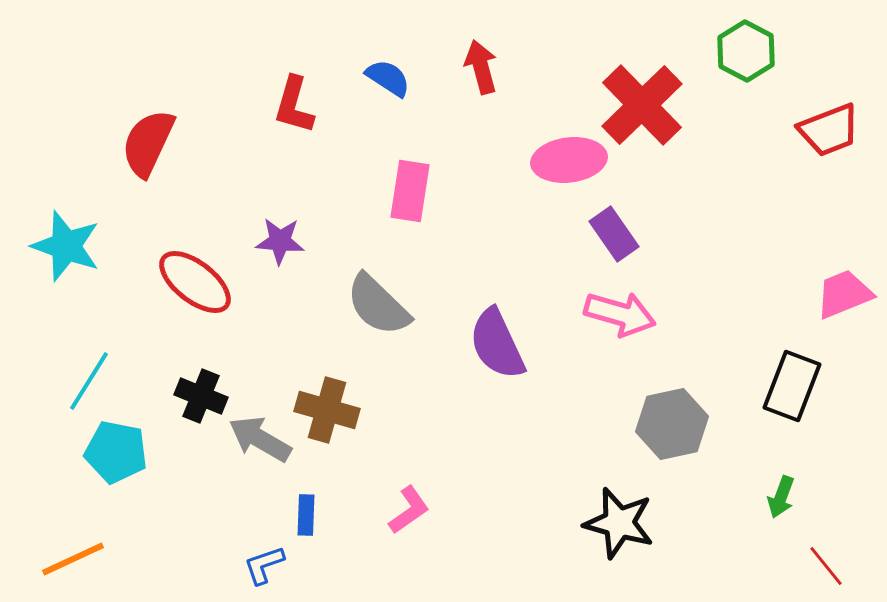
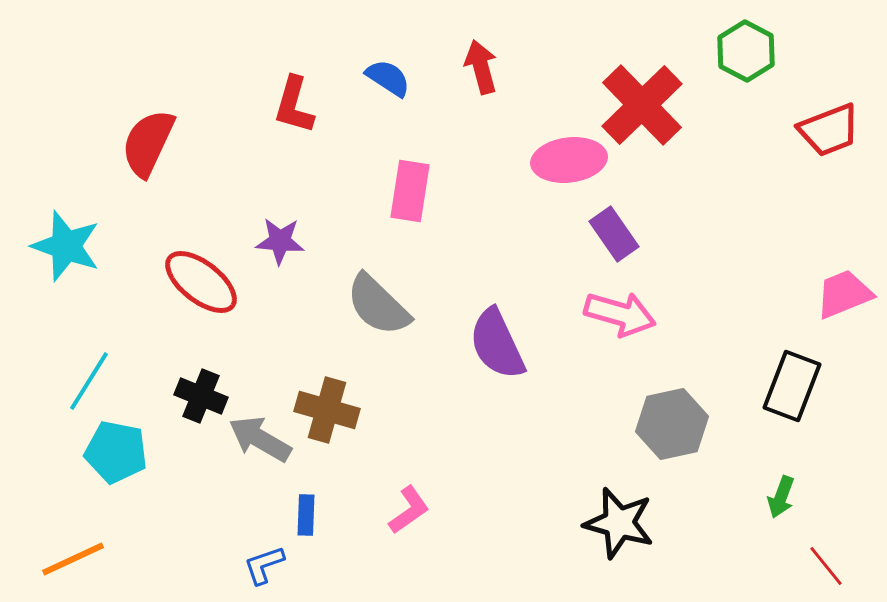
red ellipse: moved 6 px right
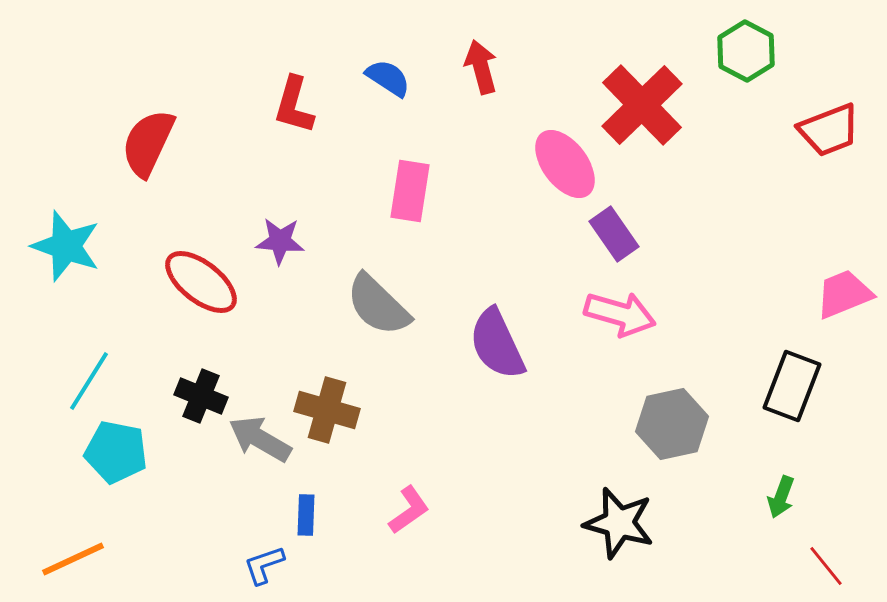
pink ellipse: moved 4 px left, 4 px down; rotated 60 degrees clockwise
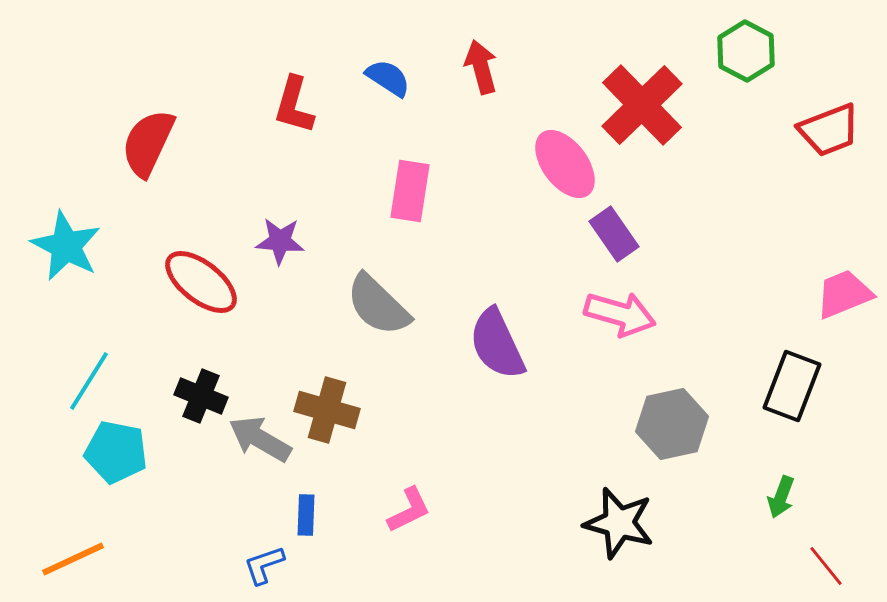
cyan star: rotated 8 degrees clockwise
pink L-shape: rotated 9 degrees clockwise
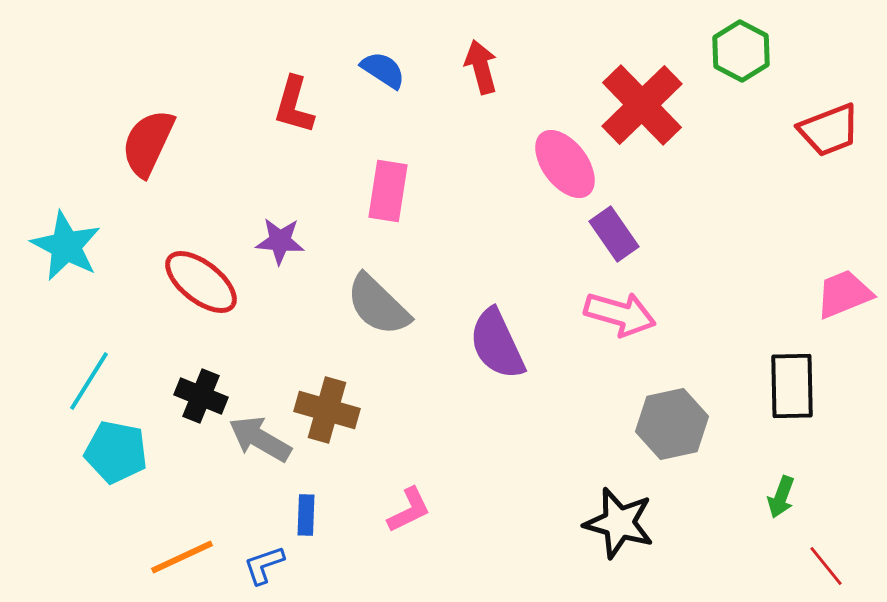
green hexagon: moved 5 px left
blue semicircle: moved 5 px left, 8 px up
pink rectangle: moved 22 px left
black rectangle: rotated 22 degrees counterclockwise
orange line: moved 109 px right, 2 px up
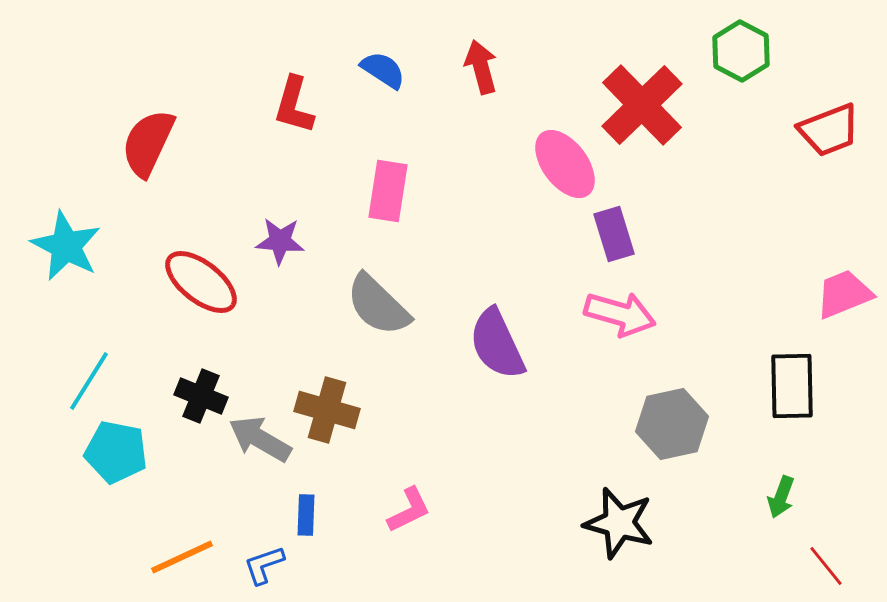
purple rectangle: rotated 18 degrees clockwise
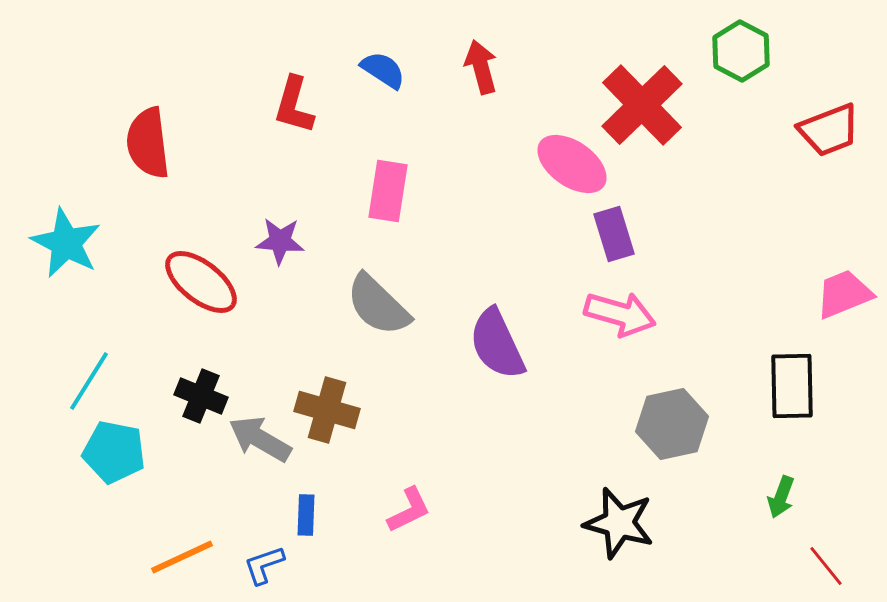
red semicircle: rotated 32 degrees counterclockwise
pink ellipse: moved 7 px right; rotated 18 degrees counterclockwise
cyan star: moved 3 px up
cyan pentagon: moved 2 px left
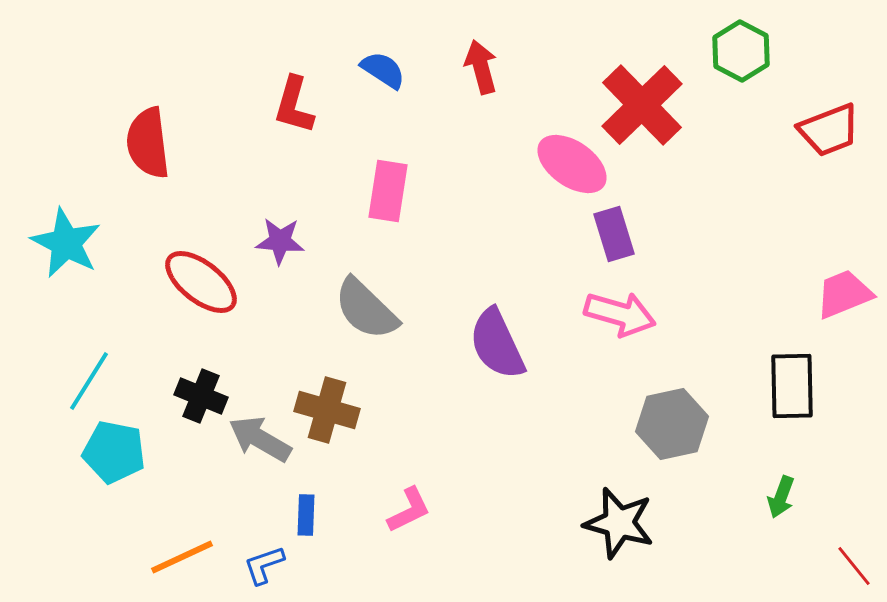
gray semicircle: moved 12 px left, 4 px down
red line: moved 28 px right
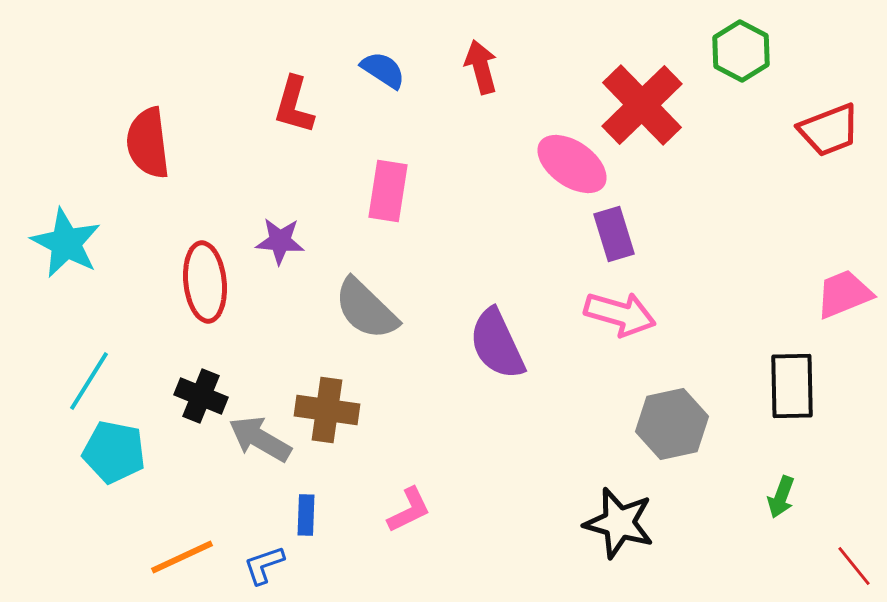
red ellipse: moved 4 px right; rotated 46 degrees clockwise
brown cross: rotated 8 degrees counterclockwise
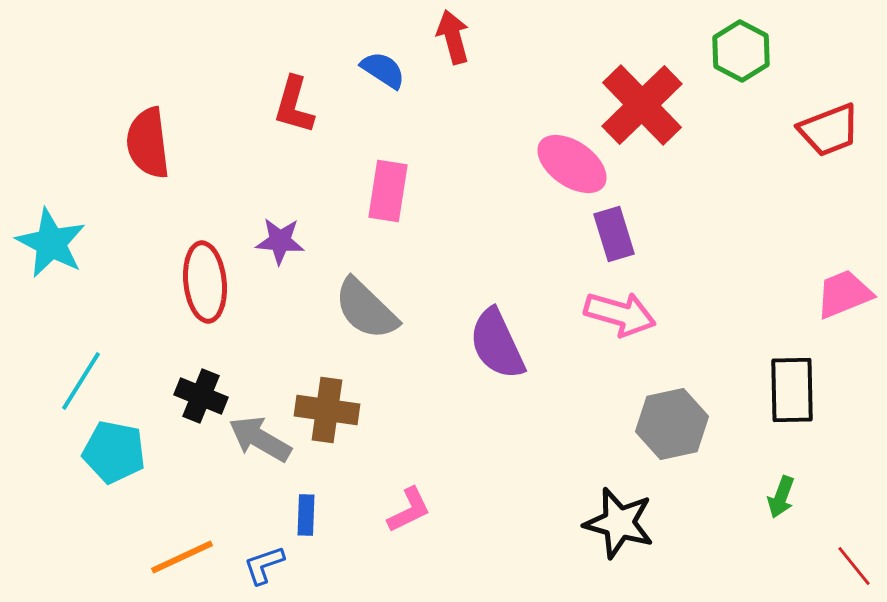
red arrow: moved 28 px left, 30 px up
cyan star: moved 15 px left
cyan line: moved 8 px left
black rectangle: moved 4 px down
